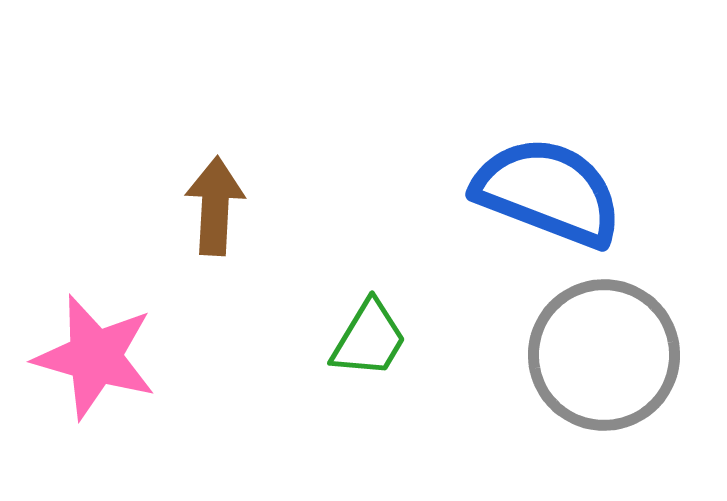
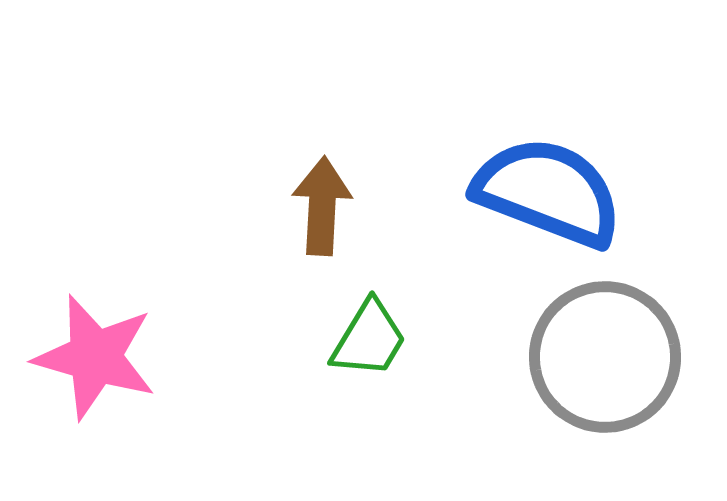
brown arrow: moved 107 px right
gray circle: moved 1 px right, 2 px down
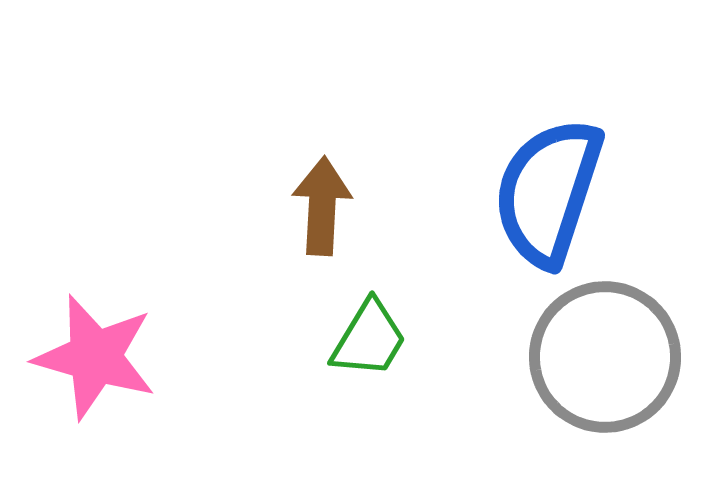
blue semicircle: rotated 93 degrees counterclockwise
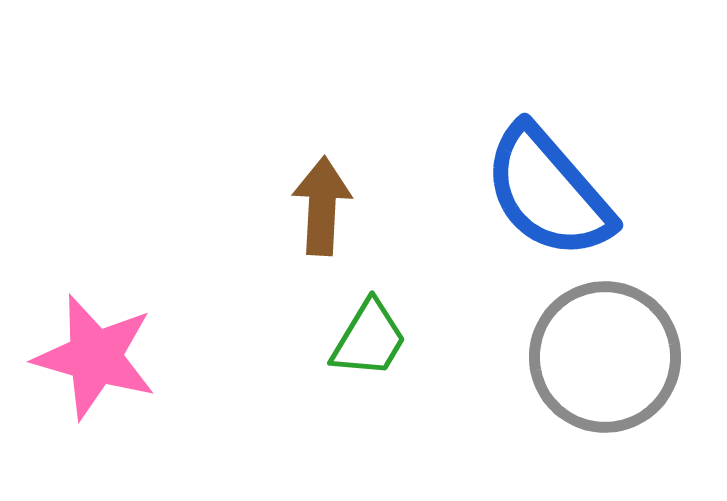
blue semicircle: rotated 59 degrees counterclockwise
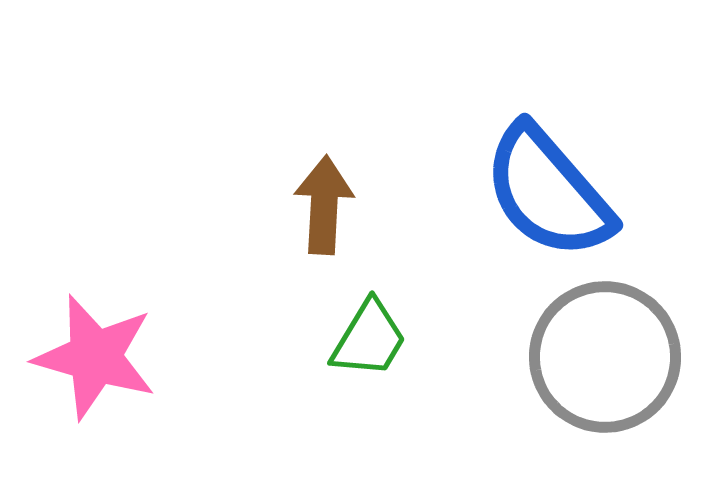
brown arrow: moved 2 px right, 1 px up
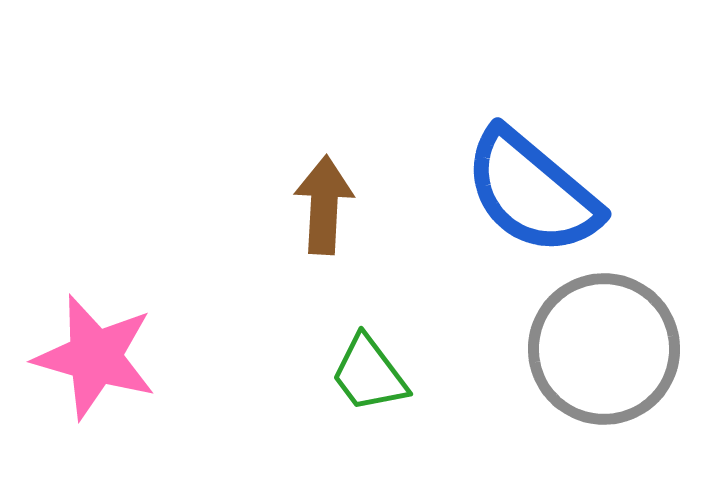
blue semicircle: moved 16 px left; rotated 9 degrees counterclockwise
green trapezoid: moved 35 px down; rotated 112 degrees clockwise
gray circle: moved 1 px left, 8 px up
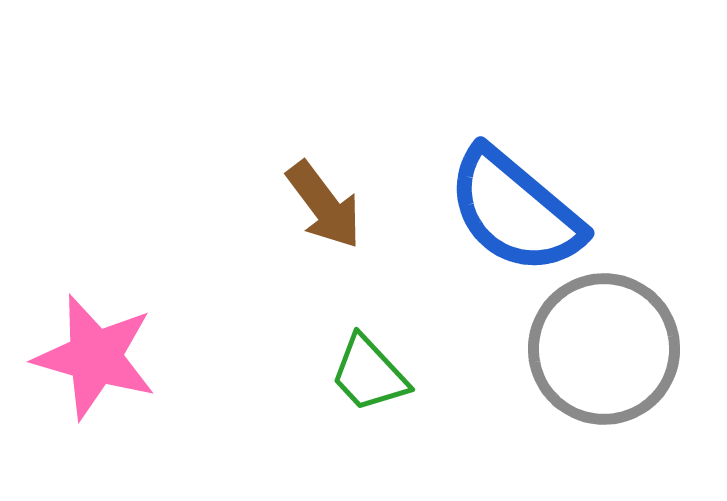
blue semicircle: moved 17 px left, 19 px down
brown arrow: rotated 140 degrees clockwise
green trapezoid: rotated 6 degrees counterclockwise
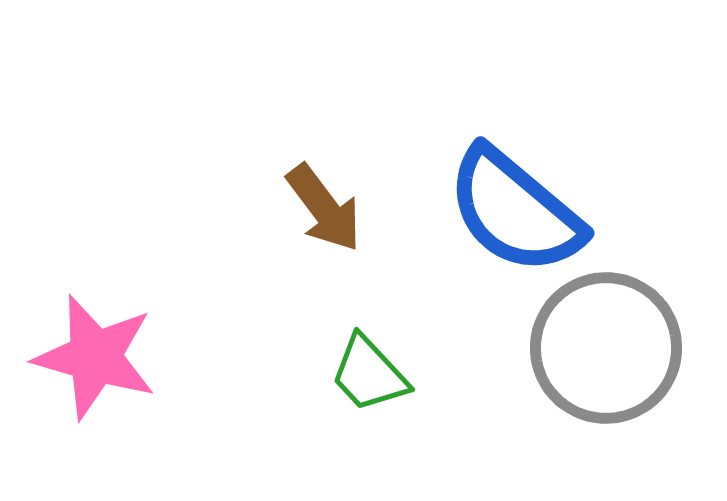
brown arrow: moved 3 px down
gray circle: moved 2 px right, 1 px up
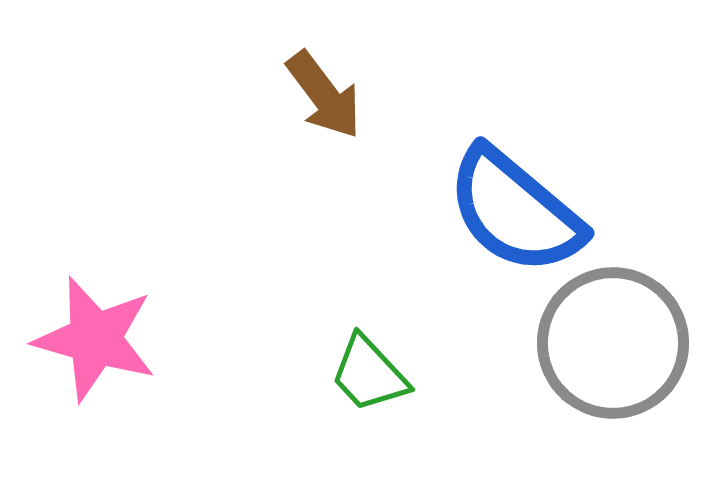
brown arrow: moved 113 px up
gray circle: moved 7 px right, 5 px up
pink star: moved 18 px up
